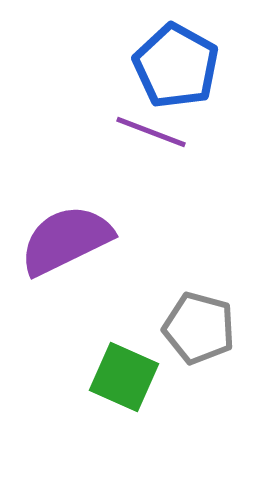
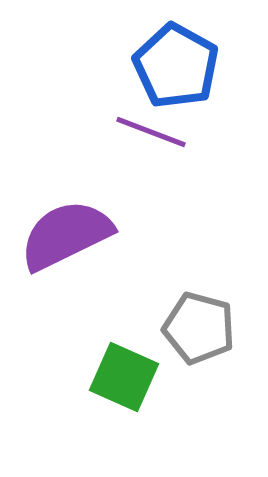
purple semicircle: moved 5 px up
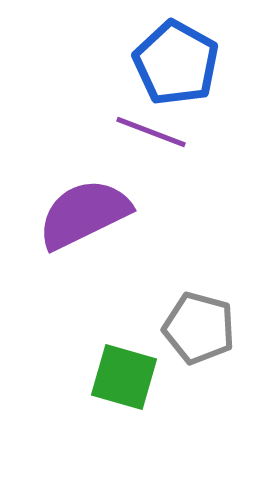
blue pentagon: moved 3 px up
purple semicircle: moved 18 px right, 21 px up
green square: rotated 8 degrees counterclockwise
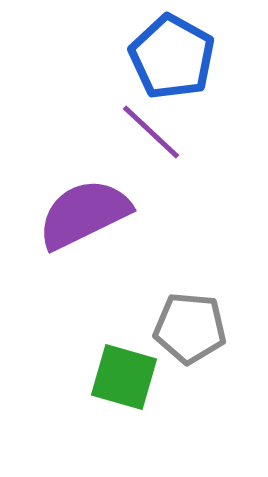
blue pentagon: moved 4 px left, 6 px up
purple line: rotated 22 degrees clockwise
gray pentagon: moved 9 px left; rotated 10 degrees counterclockwise
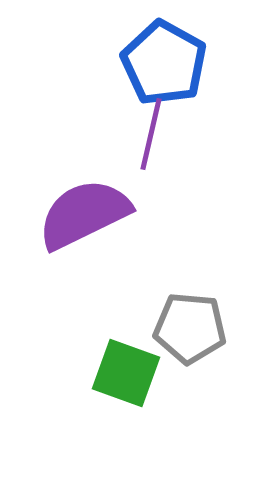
blue pentagon: moved 8 px left, 6 px down
purple line: moved 2 px down; rotated 60 degrees clockwise
green square: moved 2 px right, 4 px up; rotated 4 degrees clockwise
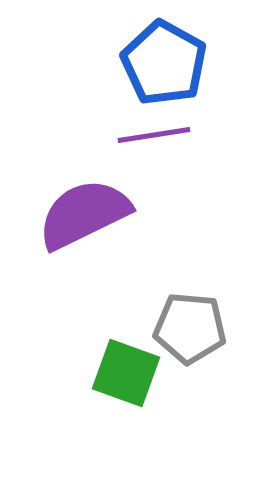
purple line: moved 3 px right, 1 px down; rotated 68 degrees clockwise
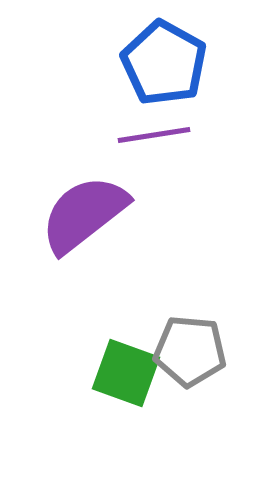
purple semicircle: rotated 12 degrees counterclockwise
gray pentagon: moved 23 px down
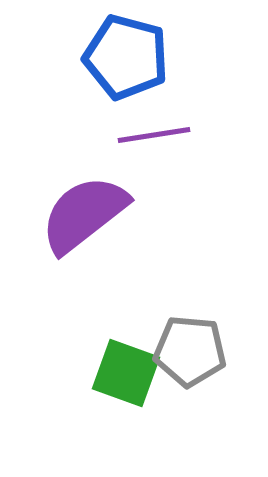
blue pentagon: moved 38 px left, 6 px up; rotated 14 degrees counterclockwise
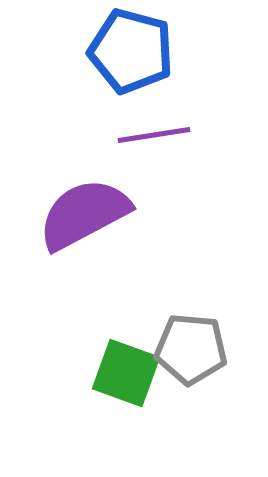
blue pentagon: moved 5 px right, 6 px up
purple semicircle: rotated 10 degrees clockwise
gray pentagon: moved 1 px right, 2 px up
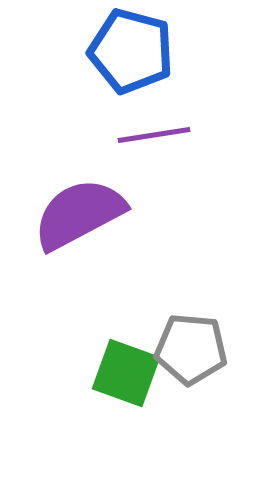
purple semicircle: moved 5 px left
